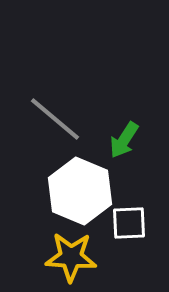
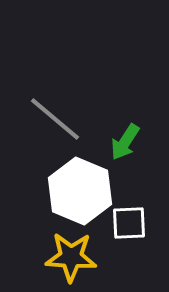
green arrow: moved 1 px right, 2 px down
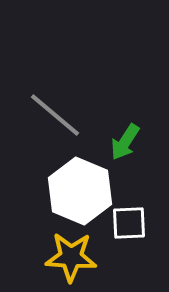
gray line: moved 4 px up
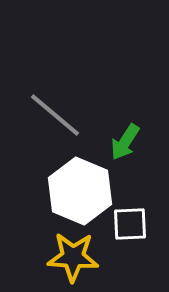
white square: moved 1 px right, 1 px down
yellow star: moved 2 px right
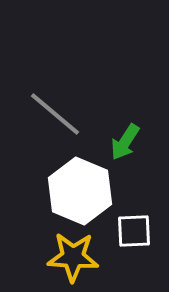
gray line: moved 1 px up
white square: moved 4 px right, 7 px down
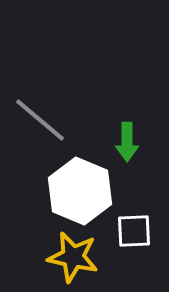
gray line: moved 15 px left, 6 px down
green arrow: moved 2 px right; rotated 33 degrees counterclockwise
yellow star: rotated 9 degrees clockwise
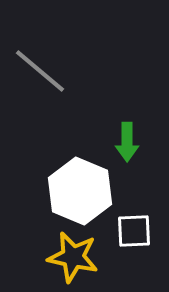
gray line: moved 49 px up
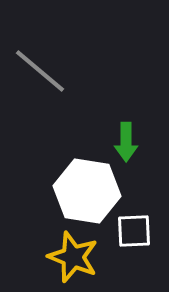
green arrow: moved 1 px left
white hexagon: moved 7 px right; rotated 14 degrees counterclockwise
yellow star: rotated 9 degrees clockwise
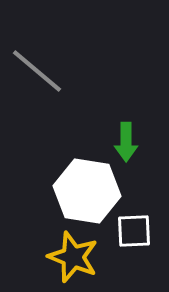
gray line: moved 3 px left
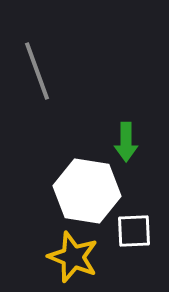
gray line: rotated 30 degrees clockwise
